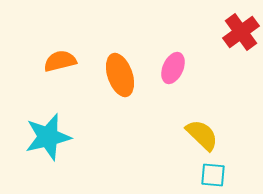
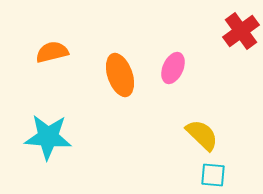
red cross: moved 1 px up
orange semicircle: moved 8 px left, 9 px up
cyan star: rotated 18 degrees clockwise
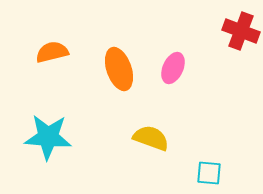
red cross: rotated 33 degrees counterclockwise
orange ellipse: moved 1 px left, 6 px up
yellow semicircle: moved 51 px left, 3 px down; rotated 24 degrees counterclockwise
cyan square: moved 4 px left, 2 px up
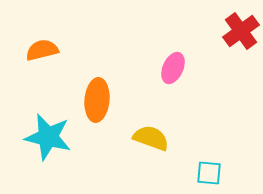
red cross: rotated 33 degrees clockwise
orange semicircle: moved 10 px left, 2 px up
orange ellipse: moved 22 px left, 31 px down; rotated 24 degrees clockwise
cyan star: rotated 9 degrees clockwise
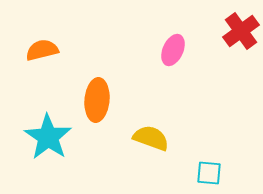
pink ellipse: moved 18 px up
cyan star: rotated 21 degrees clockwise
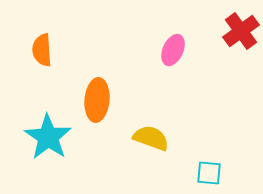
orange semicircle: rotated 80 degrees counterclockwise
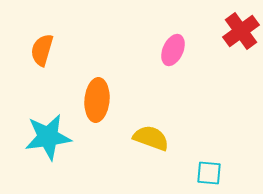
orange semicircle: rotated 20 degrees clockwise
cyan star: rotated 30 degrees clockwise
